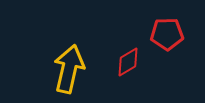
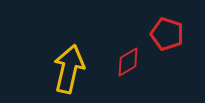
red pentagon: rotated 20 degrees clockwise
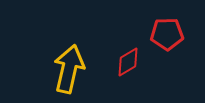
red pentagon: rotated 20 degrees counterclockwise
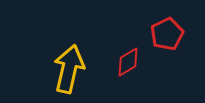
red pentagon: rotated 24 degrees counterclockwise
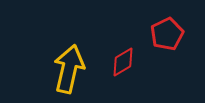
red diamond: moved 5 px left
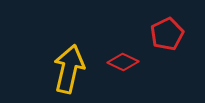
red diamond: rotated 56 degrees clockwise
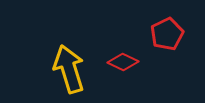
yellow arrow: rotated 30 degrees counterclockwise
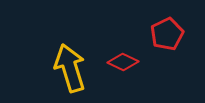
yellow arrow: moved 1 px right, 1 px up
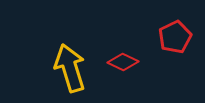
red pentagon: moved 8 px right, 3 px down
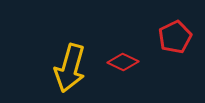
yellow arrow: rotated 147 degrees counterclockwise
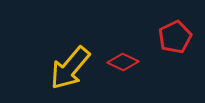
yellow arrow: rotated 24 degrees clockwise
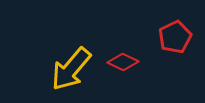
yellow arrow: moved 1 px right, 1 px down
